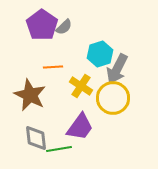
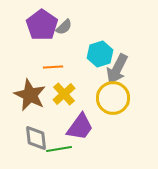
yellow cross: moved 17 px left, 8 px down; rotated 15 degrees clockwise
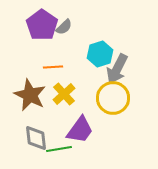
purple trapezoid: moved 3 px down
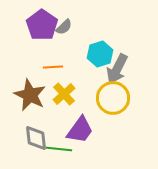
green line: rotated 15 degrees clockwise
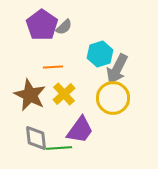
green line: moved 1 px up; rotated 10 degrees counterclockwise
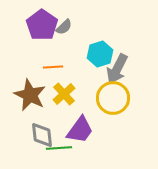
gray diamond: moved 6 px right, 3 px up
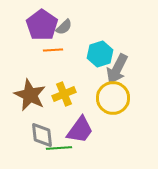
orange line: moved 17 px up
yellow cross: rotated 20 degrees clockwise
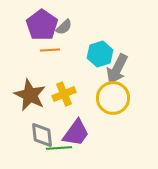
orange line: moved 3 px left
purple trapezoid: moved 4 px left, 3 px down
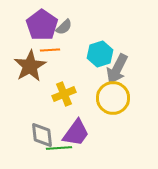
brown star: moved 29 px up; rotated 16 degrees clockwise
